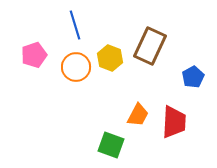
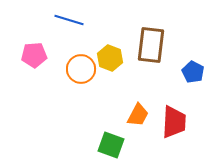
blue line: moved 6 px left, 5 px up; rotated 56 degrees counterclockwise
brown rectangle: moved 1 px right, 1 px up; rotated 18 degrees counterclockwise
pink pentagon: rotated 15 degrees clockwise
orange circle: moved 5 px right, 2 px down
blue pentagon: moved 5 px up; rotated 15 degrees counterclockwise
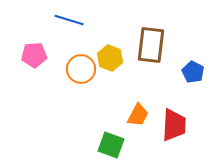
red trapezoid: moved 3 px down
